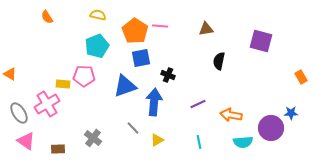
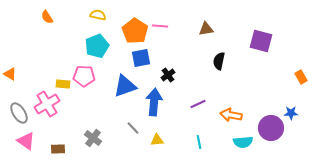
black cross: rotated 32 degrees clockwise
yellow triangle: rotated 24 degrees clockwise
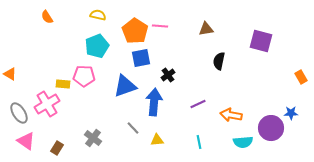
brown rectangle: moved 1 px left, 1 px up; rotated 56 degrees counterclockwise
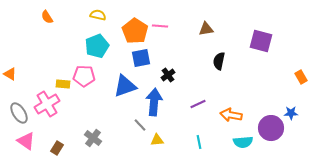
gray line: moved 7 px right, 3 px up
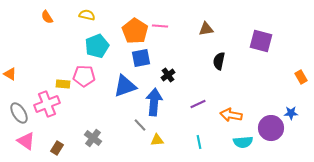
yellow semicircle: moved 11 px left
pink cross: rotated 10 degrees clockwise
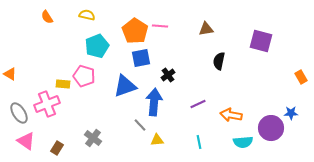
pink pentagon: rotated 15 degrees clockwise
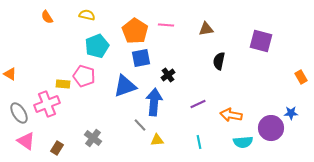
pink line: moved 6 px right, 1 px up
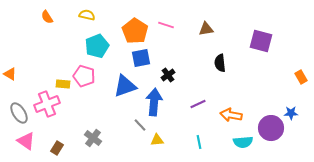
pink line: rotated 14 degrees clockwise
black semicircle: moved 1 px right, 2 px down; rotated 18 degrees counterclockwise
